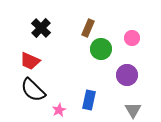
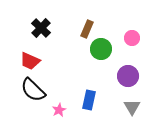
brown rectangle: moved 1 px left, 1 px down
purple circle: moved 1 px right, 1 px down
gray triangle: moved 1 px left, 3 px up
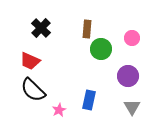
brown rectangle: rotated 18 degrees counterclockwise
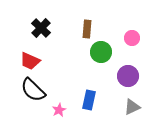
green circle: moved 3 px down
gray triangle: rotated 36 degrees clockwise
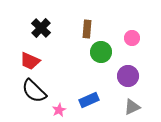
black semicircle: moved 1 px right, 1 px down
blue rectangle: rotated 54 degrees clockwise
